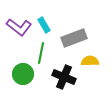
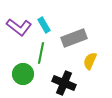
yellow semicircle: rotated 66 degrees counterclockwise
black cross: moved 6 px down
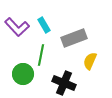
purple L-shape: moved 2 px left; rotated 10 degrees clockwise
green line: moved 2 px down
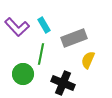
green line: moved 1 px up
yellow semicircle: moved 2 px left, 1 px up
black cross: moved 1 px left
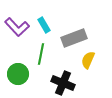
green circle: moved 5 px left
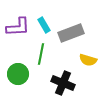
purple L-shape: moved 1 px right; rotated 50 degrees counterclockwise
gray rectangle: moved 3 px left, 5 px up
yellow semicircle: rotated 96 degrees counterclockwise
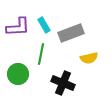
yellow semicircle: moved 1 px right, 2 px up; rotated 30 degrees counterclockwise
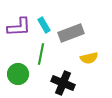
purple L-shape: moved 1 px right
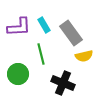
gray rectangle: rotated 75 degrees clockwise
green line: rotated 25 degrees counterclockwise
yellow semicircle: moved 5 px left, 2 px up
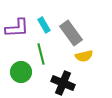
purple L-shape: moved 2 px left, 1 px down
green circle: moved 3 px right, 2 px up
